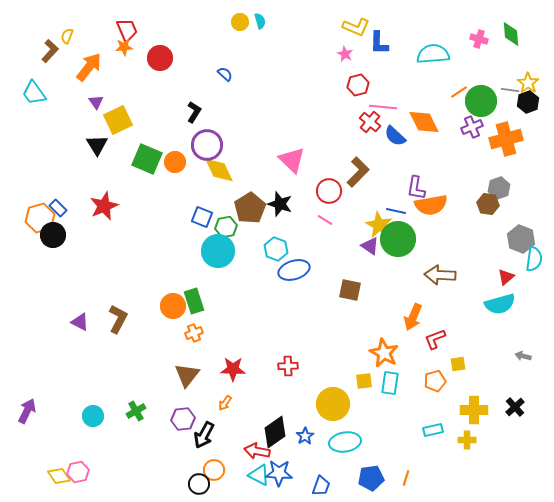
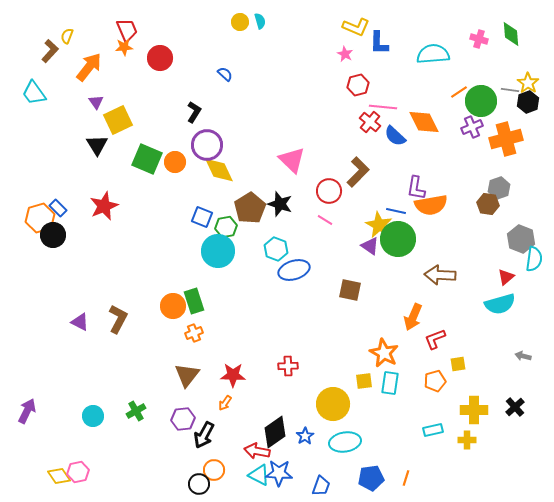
red star at (233, 369): moved 6 px down
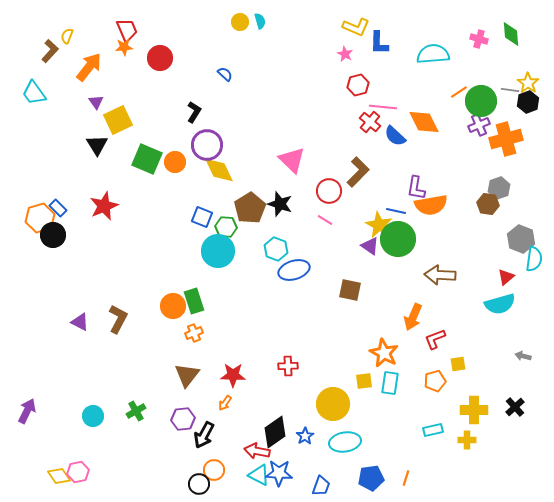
purple cross at (472, 127): moved 7 px right, 2 px up
green hexagon at (226, 227): rotated 15 degrees clockwise
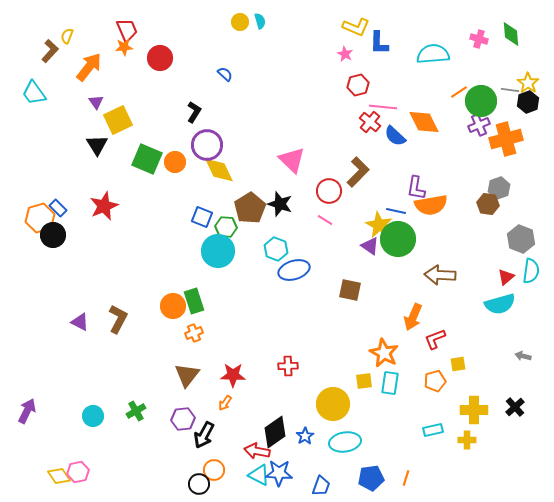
cyan semicircle at (534, 259): moved 3 px left, 12 px down
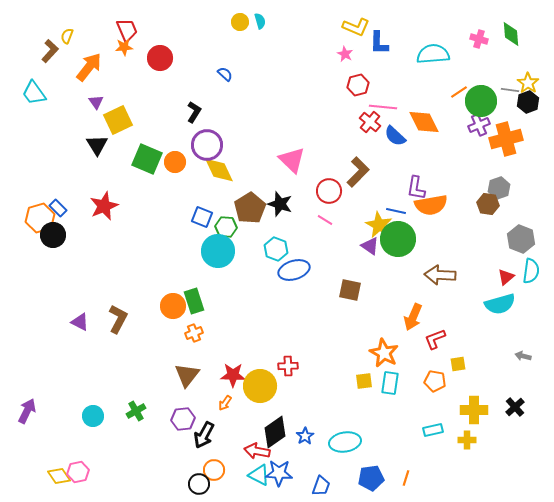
orange pentagon at (435, 381): rotated 25 degrees clockwise
yellow circle at (333, 404): moved 73 px left, 18 px up
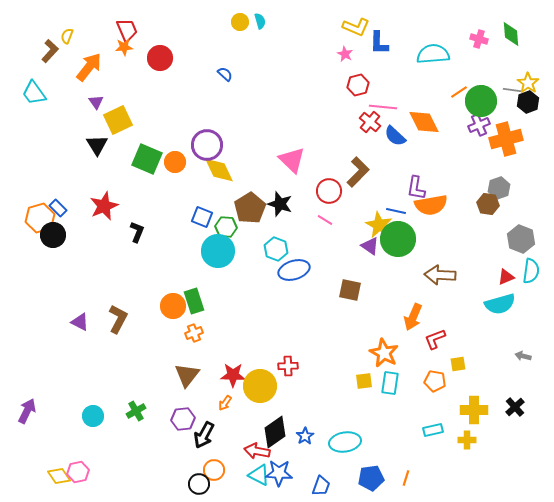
gray line at (510, 90): moved 2 px right
black L-shape at (194, 112): moved 57 px left, 120 px down; rotated 10 degrees counterclockwise
red triangle at (506, 277): rotated 18 degrees clockwise
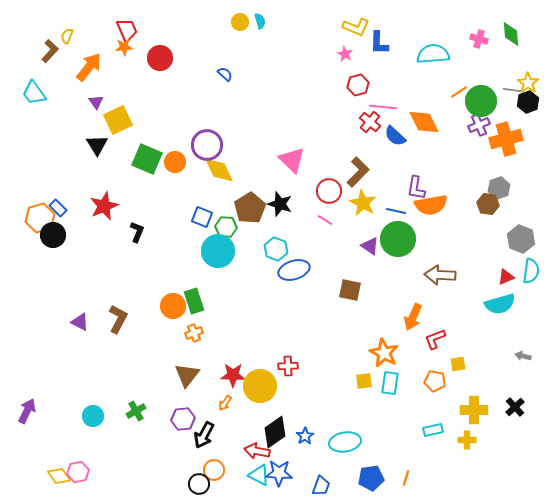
yellow star at (379, 225): moved 16 px left, 22 px up
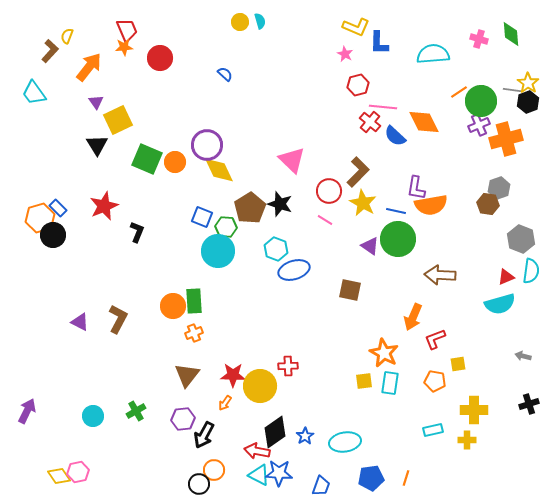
green rectangle at (194, 301): rotated 15 degrees clockwise
black cross at (515, 407): moved 14 px right, 3 px up; rotated 24 degrees clockwise
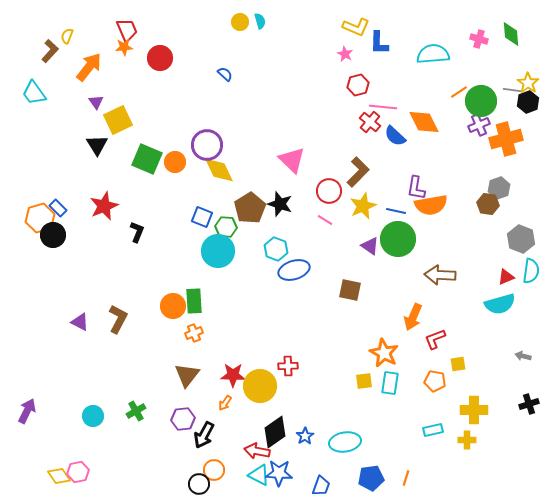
yellow star at (363, 203): moved 3 px down; rotated 20 degrees clockwise
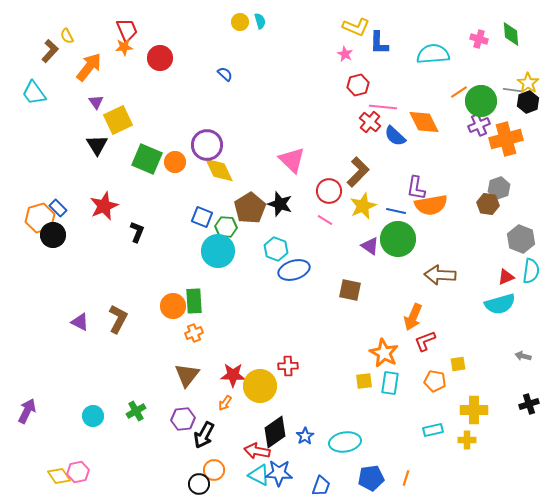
yellow semicircle at (67, 36): rotated 49 degrees counterclockwise
red L-shape at (435, 339): moved 10 px left, 2 px down
